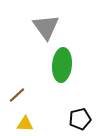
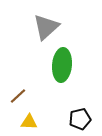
gray triangle: rotated 24 degrees clockwise
brown line: moved 1 px right, 1 px down
yellow triangle: moved 4 px right, 2 px up
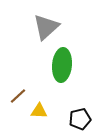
yellow triangle: moved 10 px right, 11 px up
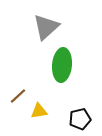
yellow triangle: rotated 12 degrees counterclockwise
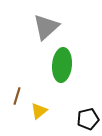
brown line: moved 1 px left; rotated 30 degrees counterclockwise
yellow triangle: rotated 30 degrees counterclockwise
black pentagon: moved 8 px right
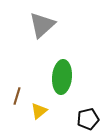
gray triangle: moved 4 px left, 2 px up
green ellipse: moved 12 px down
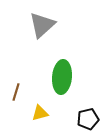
brown line: moved 1 px left, 4 px up
yellow triangle: moved 1 px right, 2 px down; rotated 24 degrees clockwise
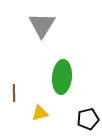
gray triangle: rotated 16 degrees counterclockwise
brown line: moved 2 px left, 1 px down; rotated 18 degrees counterclockwise
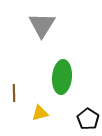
black pentagon: rotated 25 degrees counterclockwise
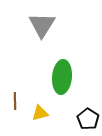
brown line: moved 1 px right, 8 px down
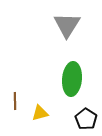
gray triangle: moved 25 px right
green ellipse: moved 10 px right, 2 px down
black pentagon: moved 2 px left
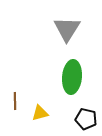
gray triangle: moved 4 px down
green ellipse: moved 2 px up
black pentagon: rotated 20 degrees counterclockwise
